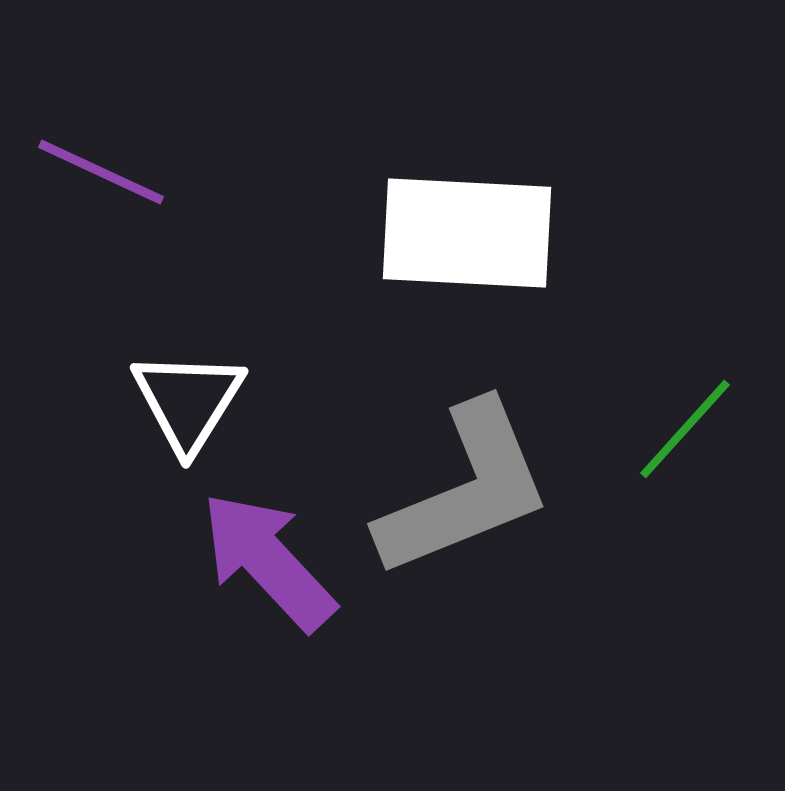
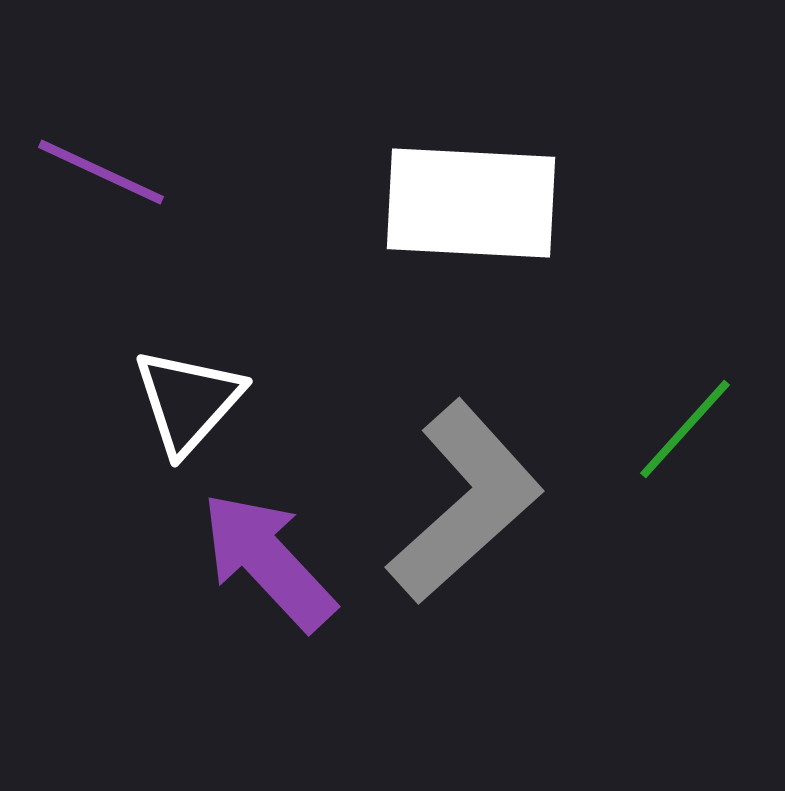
white rectangle: moved 4 px right, 30 px up
white triangle: rotated 10 degrees clockwise
gray L-shape: moved 12 px down; rotated 20 degrees counterclockwise
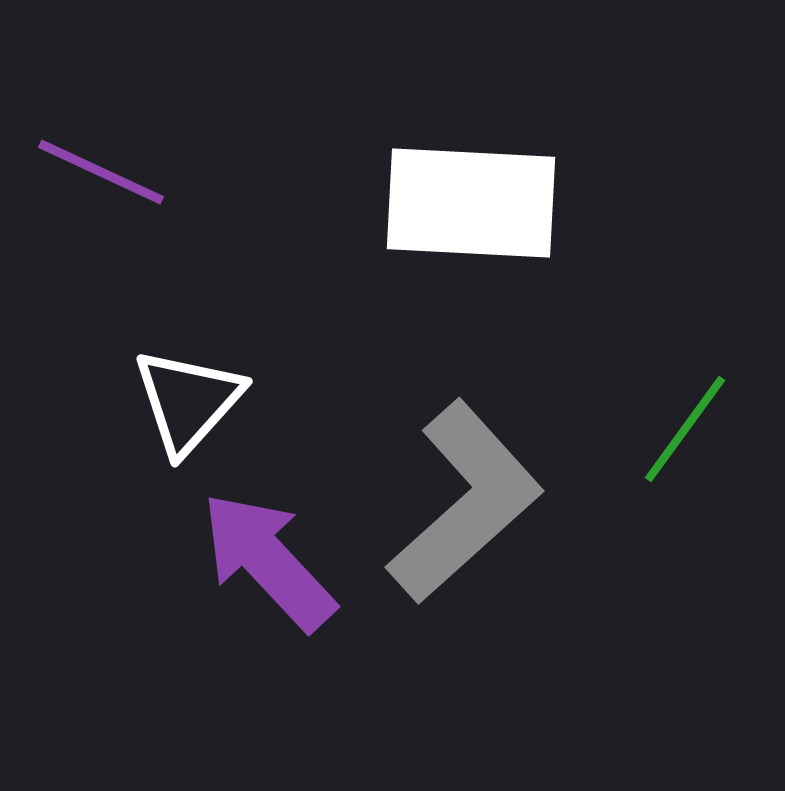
green line: rotated 6 degrees counterclockwise
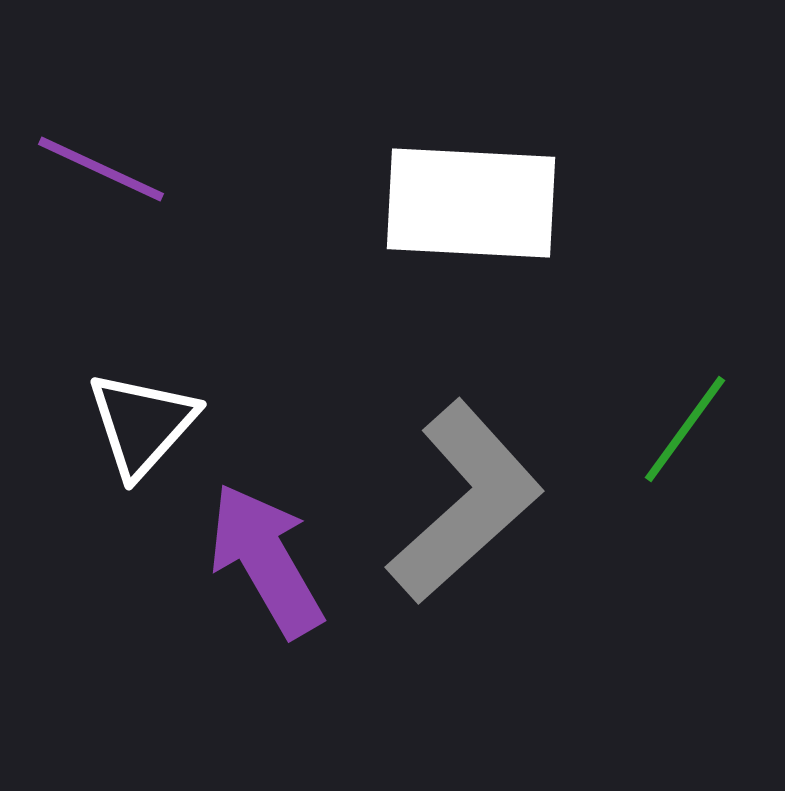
purple line: moved 3 px up
white triangle: moved 46 px left, 23 px down
purple arrow: moved 2 px left, 1 px up; rotated 13 degrees clockwise
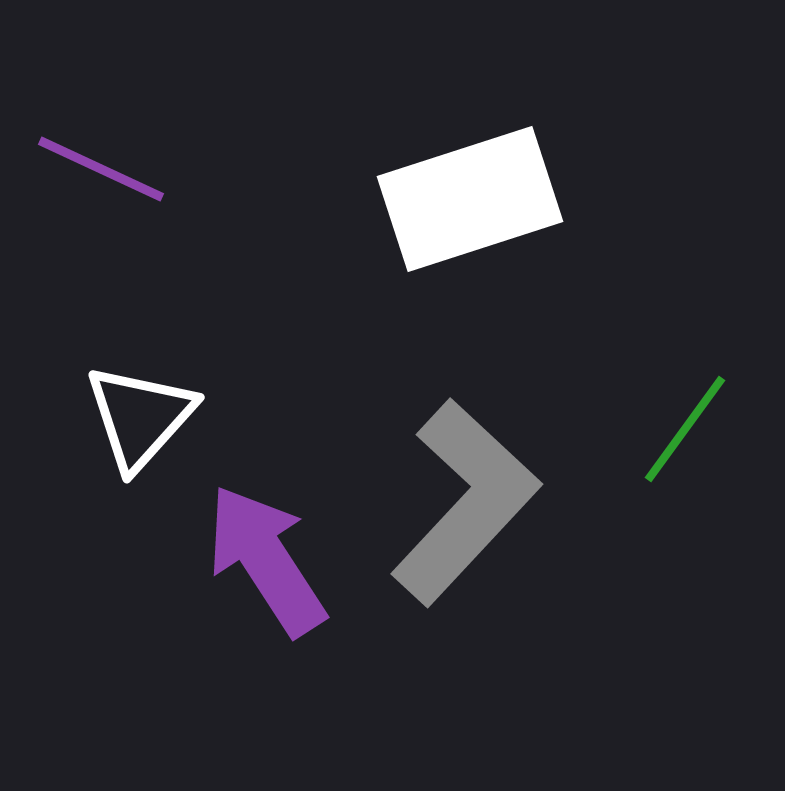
white rectangle: moved 1 px left, 4 px up; rotated 21 degrees counterclockwise
white triangle: moved 2 px left, 7 px up
gray L-shape: rotated 5 degrees counterclockwise
purple arrow: rotated 3 degrees counterclockwise
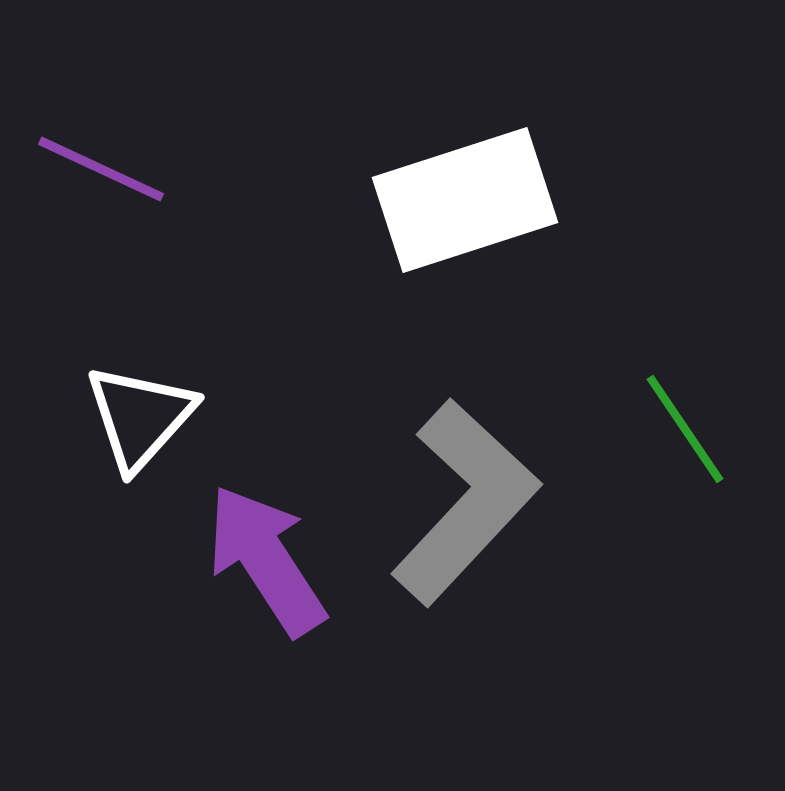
white rectangle: moved 5 px left, 1 px down
green line: rotated 70 degrees counterclockwise
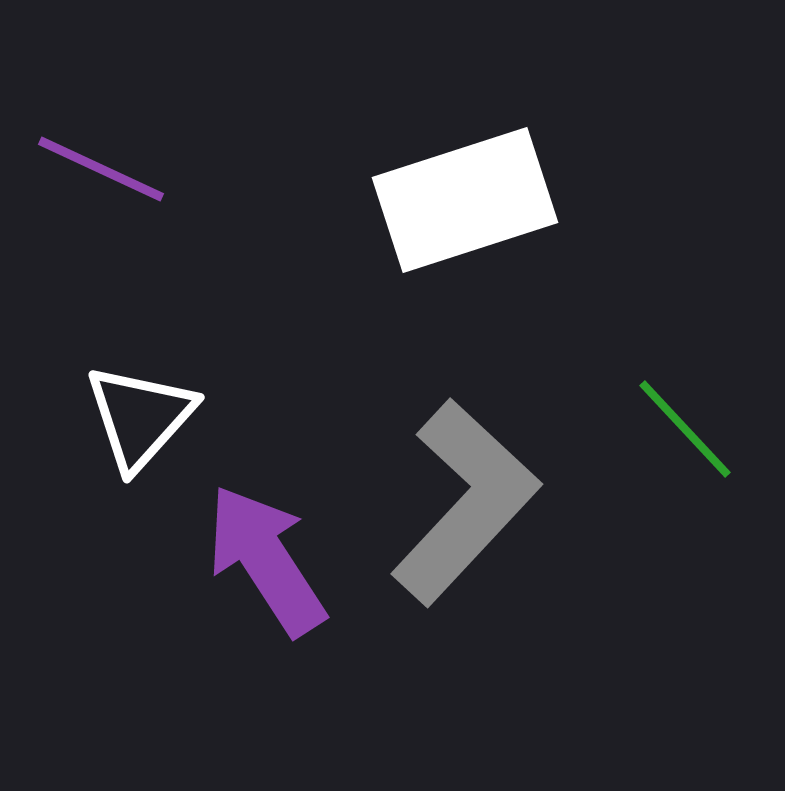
green line: rotated 9 degrees counterclockwise
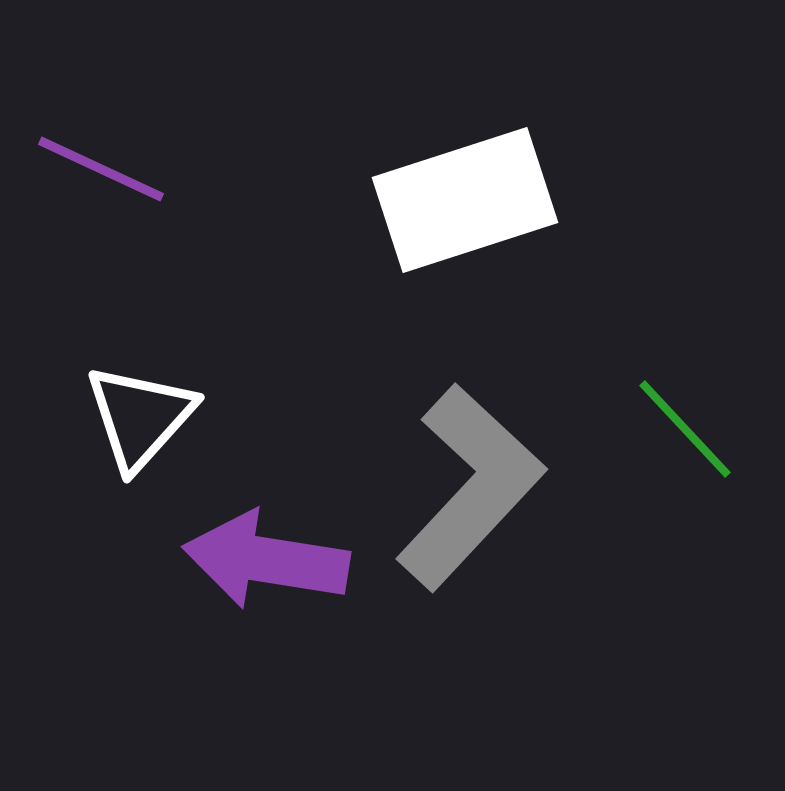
gray L-shape: moved 5 px right, 15 px up
purple arrow: rotated 48 degrees counterclockwise
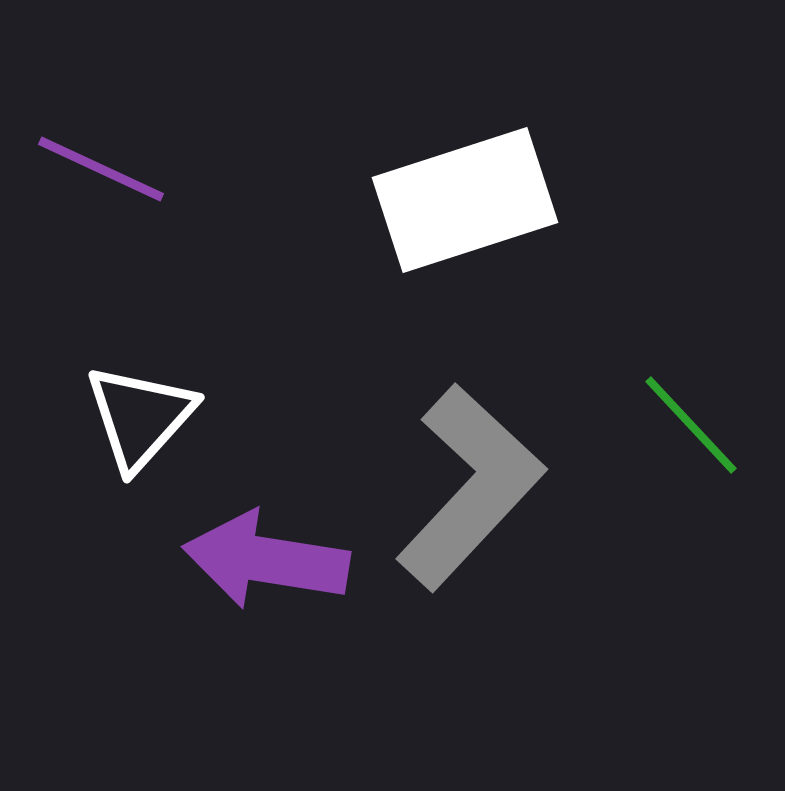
green line: moved 6 px right, 4 px up
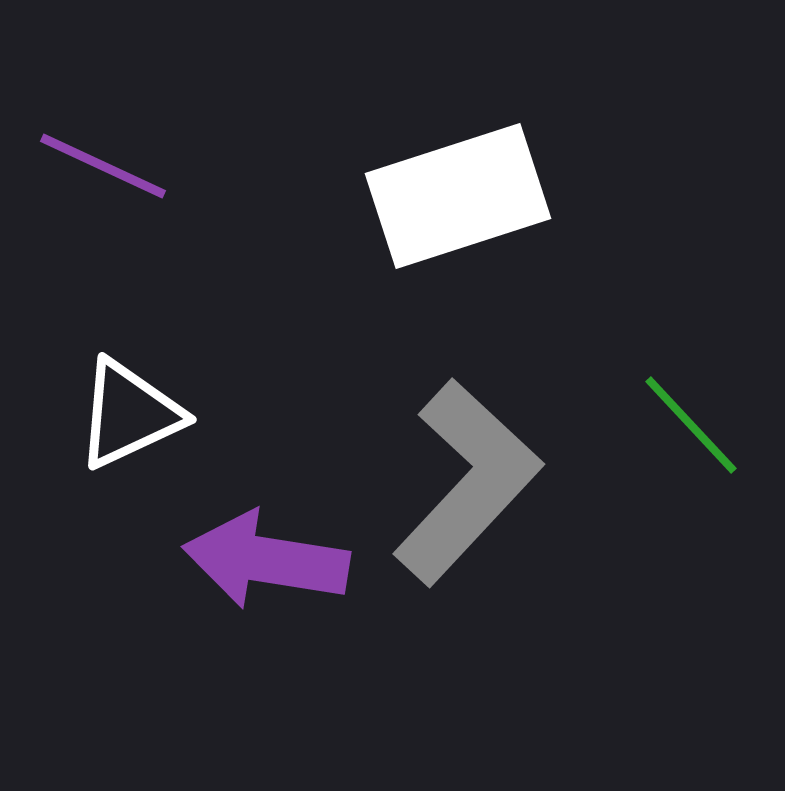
purple line: moved 2 px right, 3 px up
white rectangle: moved 7 px left, 4 px up
white triangle: moved 11 px left, 3 px up; rotated 23 degrees clockwise
gray L-shape: moved 3 px left, 5 px up
